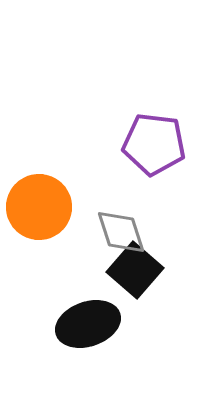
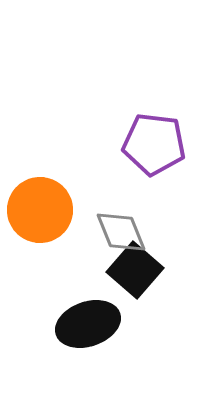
orange circle: moved 1 px right, 3 px down
gray diamond: rotated 4 degrees counterclockwise
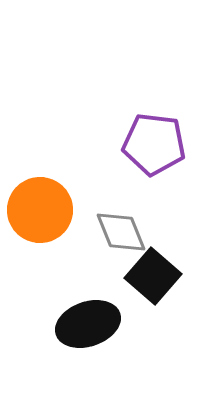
black square: moved 18 px right, 6 px down
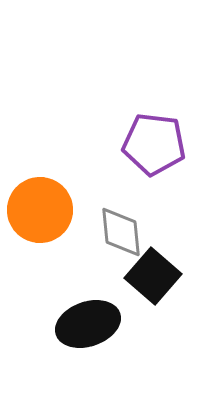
gray diamond: rotated 16 degrees clockwise
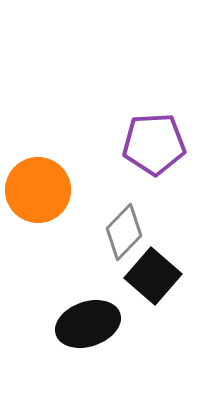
purple pentagon: rotated 10 degrees counterclockwise
orange circle: moved 2 px left, 20 px up
gray diamond: moved 3 px right; rotated 50 degrees clockwise
